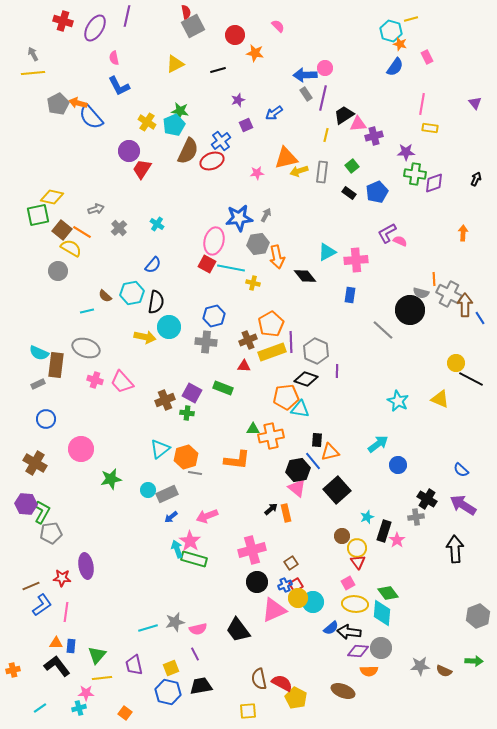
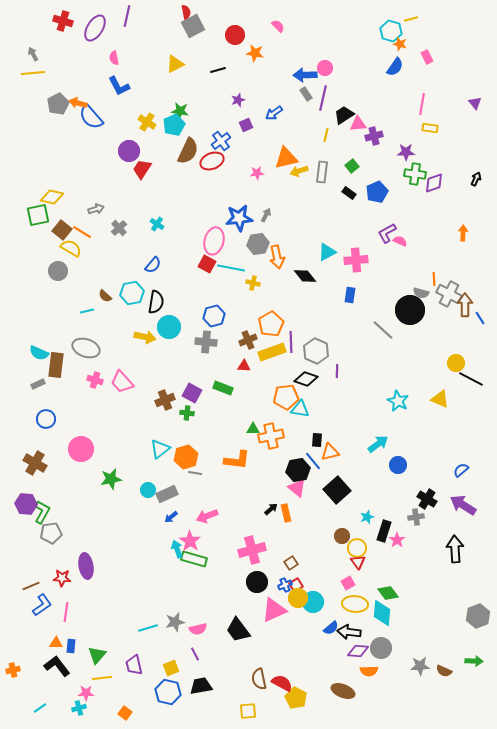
blue semicircle at (461, 470): rotated 98 degrees clockwise
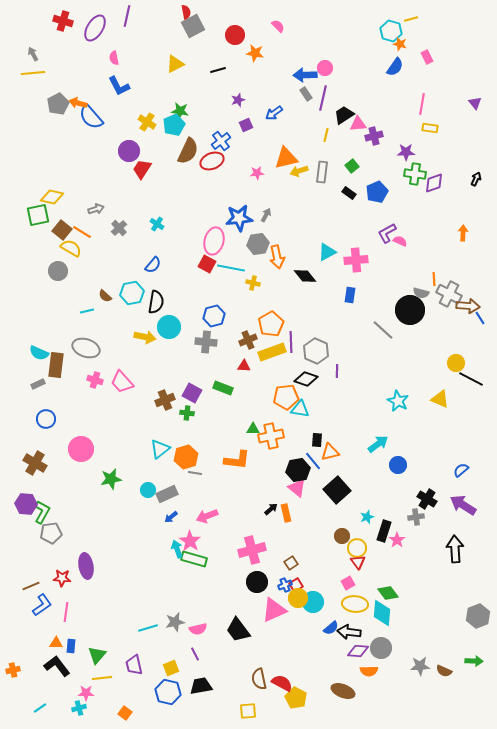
brown arrow at (465, 305): moved 3 px right, 1 px down; rotated 95 degrees clockwise
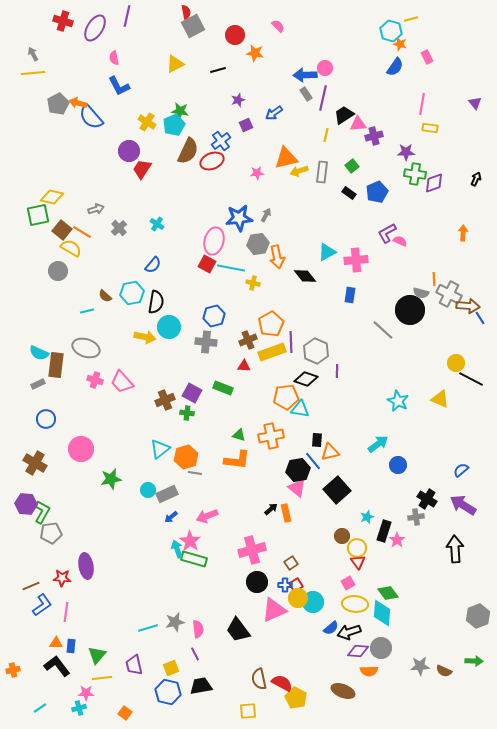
green triangle at (253, 429): moved 14 px left, 6 px down; rotated 16 degrees clockwise
blue cross at (285, 585): rotated 24 degrees clockwise
pink semicircle at (198, 629): rotated 84 degrees counterclockwise
black arrow at (349, 632): rotated 25 degrees counterclockwise
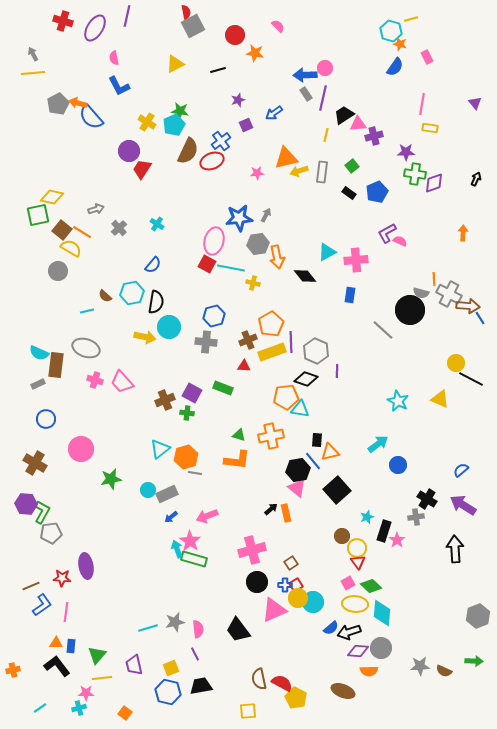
green diamond at (388, 593): moved 17 px left, 7 px up; rotated 10 degrees counterclockwise
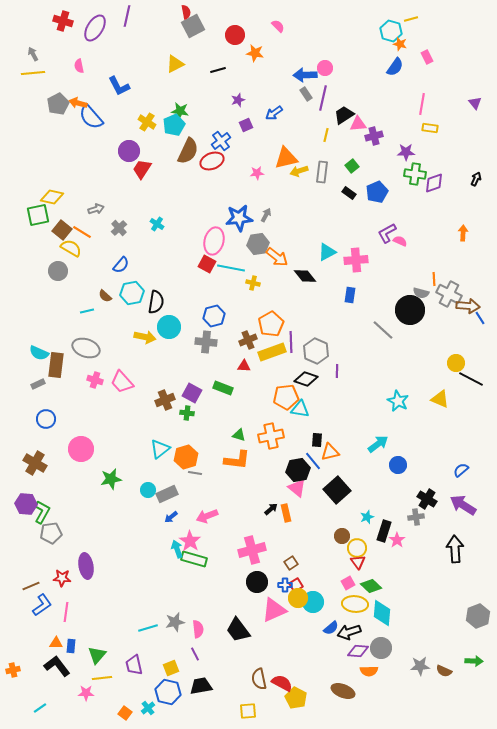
pink semicircle at (114, 58): moved 35 px left, 8 px down
orange arrow at (277, 257): rotated 40 degrees counterclockwise
blue semicircle at (153, 265): moved 32 px left
cyan cross at (79, 708): moved 69 px right; rotated 24 degrees counterclockwise
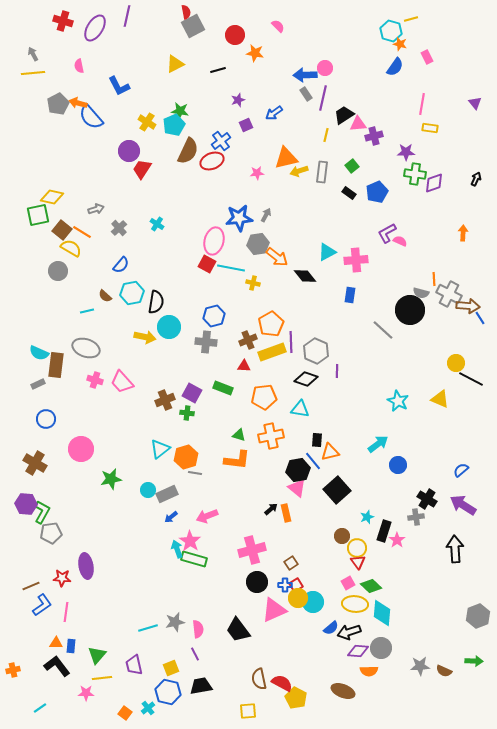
orange pentagon at (286, 397): moved 22 px left
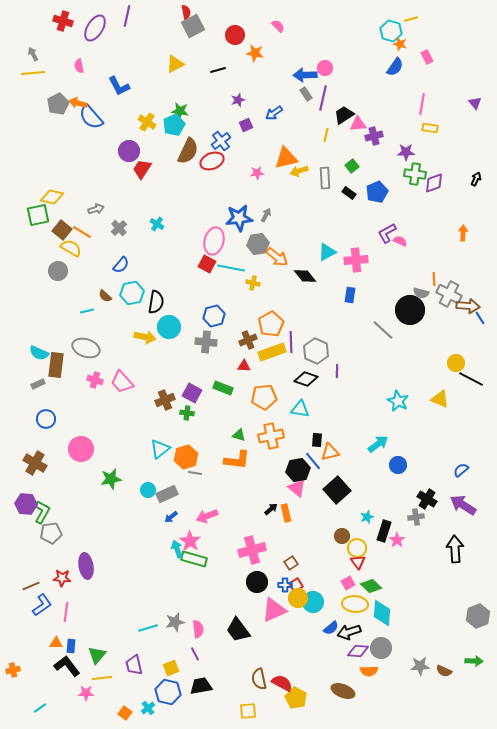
gray rectangle at (322, 172): moved 3 px right, 6 px down; rotated 10 degrees counterclockwise
black L-shape at (57, 666): moved 10 px right
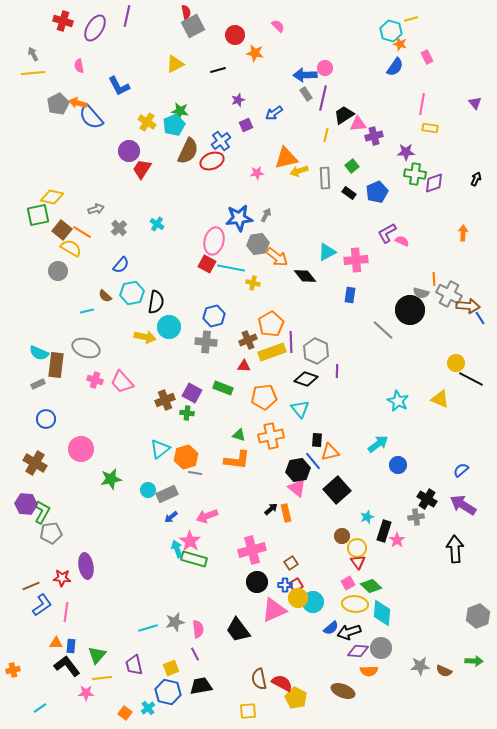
pink semicircle at (400, 241): moved 2 px right
cyan triangle at (300, 409): rotated 42 degrees clockwise
